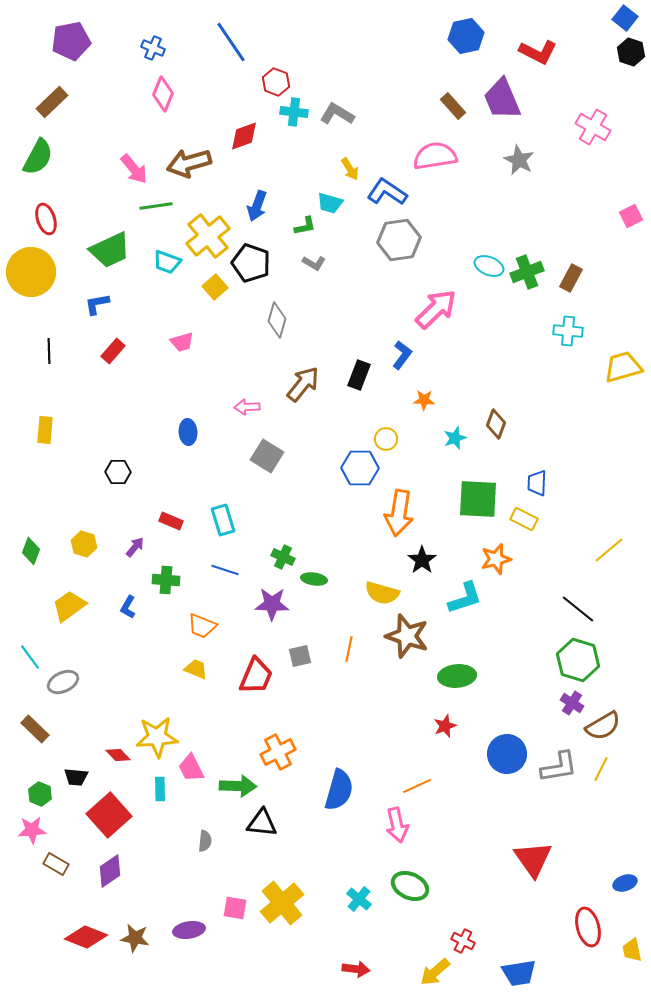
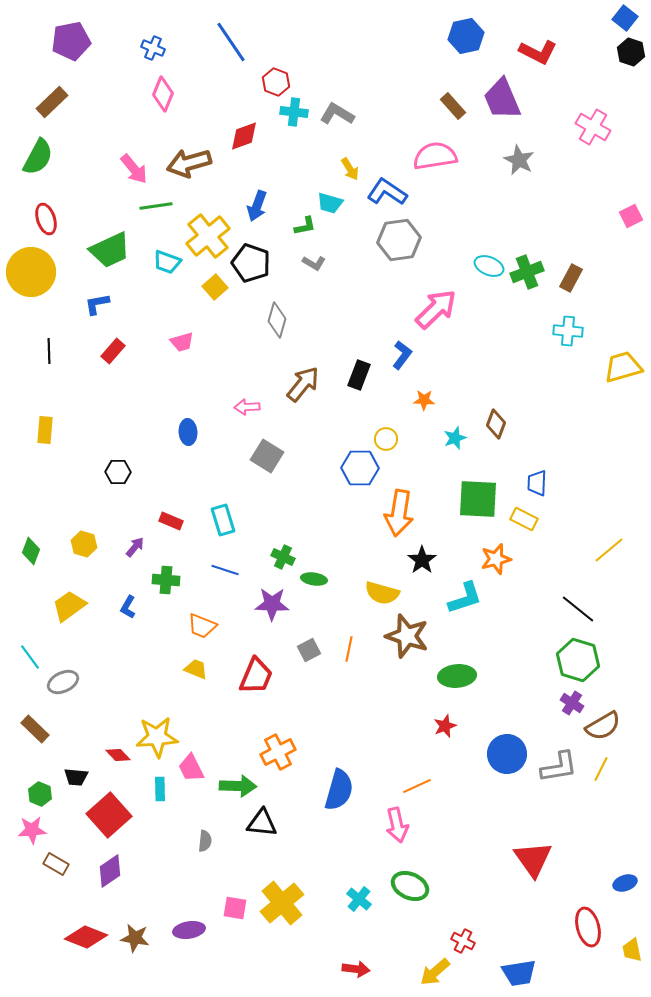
gray square at (300, 656): moved 9 px right, 6 px up; rotated 15 degrees counterclockwise
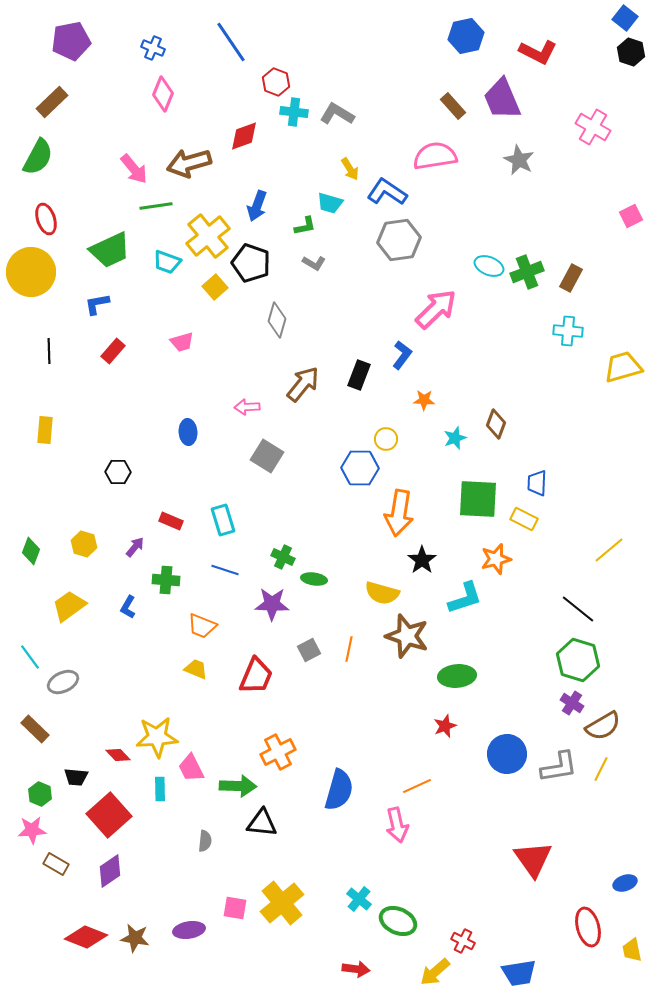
green ellipse at (410, 886): moved 12 px left, 35 px down
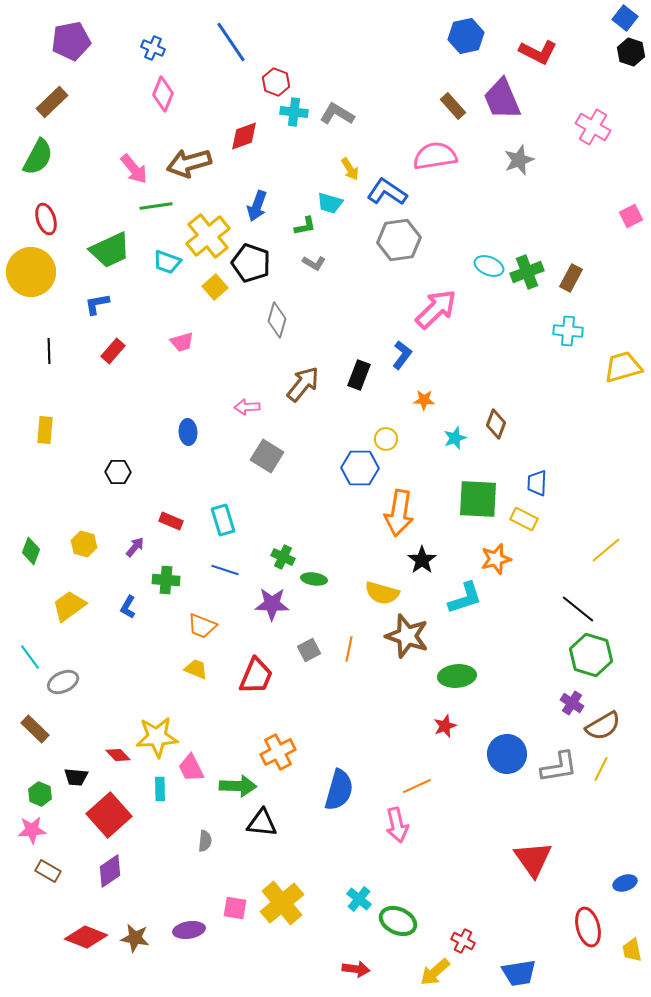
gray star at (519, 160): rotated 24 degrees clockwise
yellow line at (609, 550): moved 3 px left
green hexagon at (578, 660): moved 13 px right, 5 px up
brown rectangle at (56, 864): moved 8 px left, 7 px down
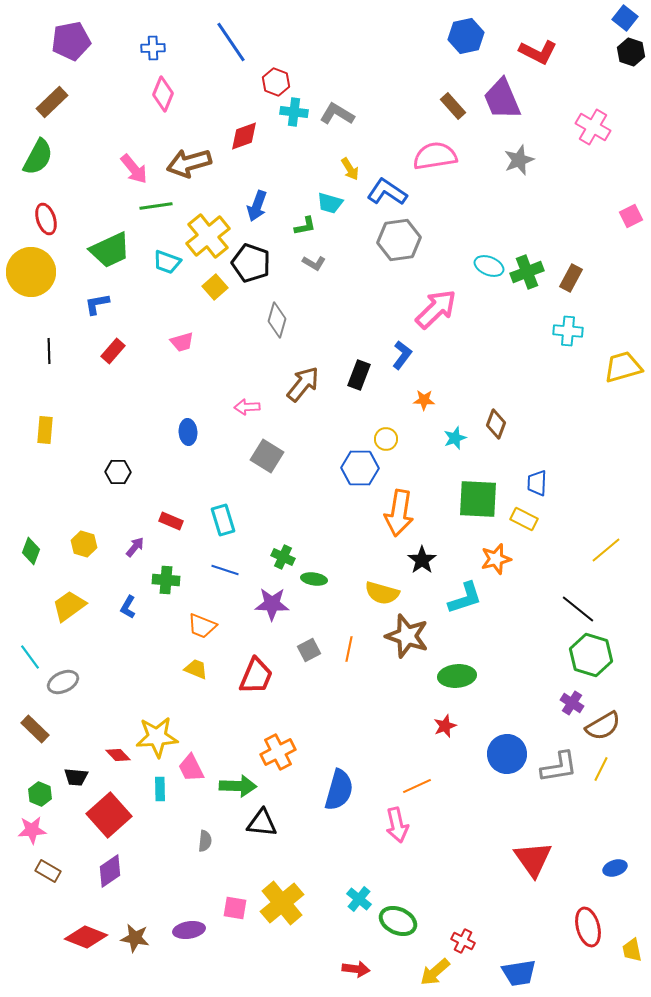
blue cross at (153, 48): rotated 25 degrees counterclockwise
blue ellipse at (625, 883): moved 10 px left, 15 px up
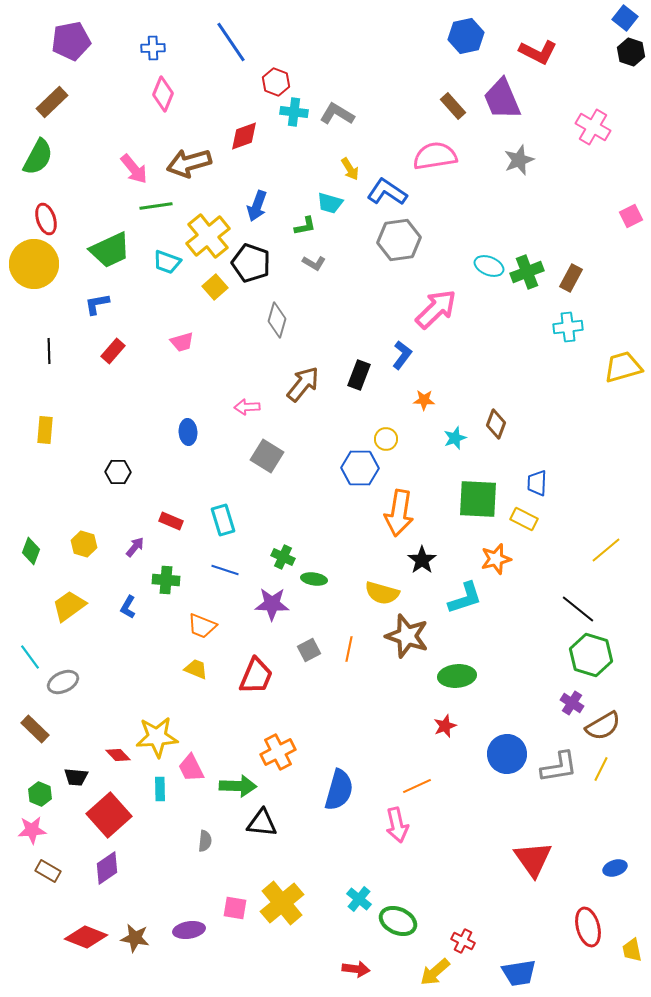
yellow circle at (31, 272): moved 3 px right, 8 px up
cyan cross at (568, 331): moved 4 px up; rotated 12 degrees counterclockwise
purple diamond at (110, 871): moved 3 px left, 3 px up
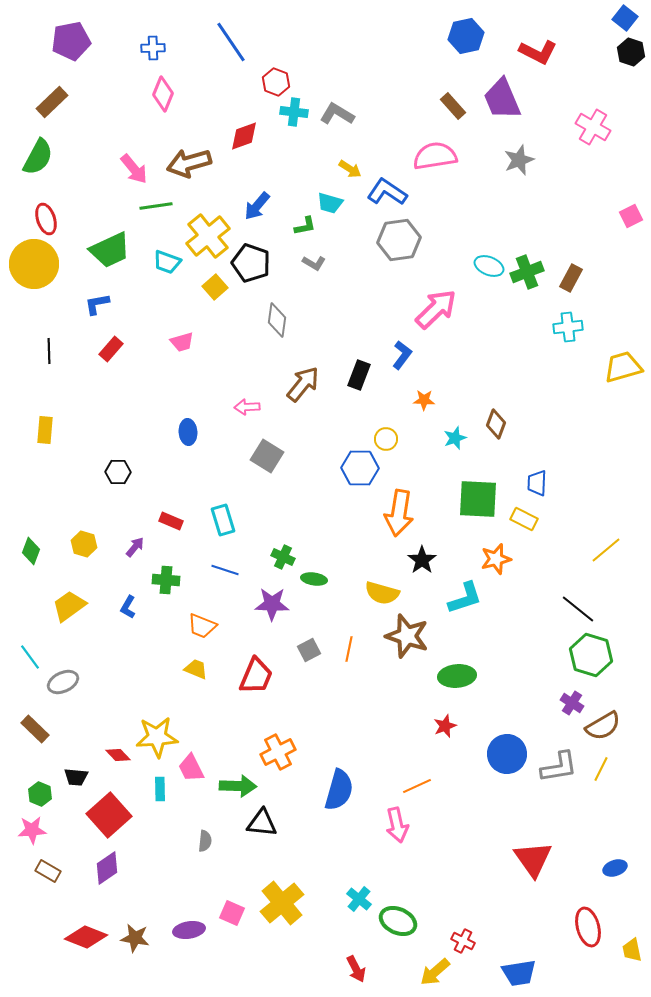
yellow arrow at (350, 169): rotated 25 degrees counterclockwise
blue arrow at (257, 206): rotated 20 degrees clockwise
gray diamond at (277, 320): rotated 8 degrees counterclockwise
red rectangle at (113, 351): moved 2 px left, 2 px up
pink square at (235, 908): moved 3 px left, 5 px down; rotated 15 degrees clockwise
red arrow at (356, 969): rotated 56 degrees clockwise
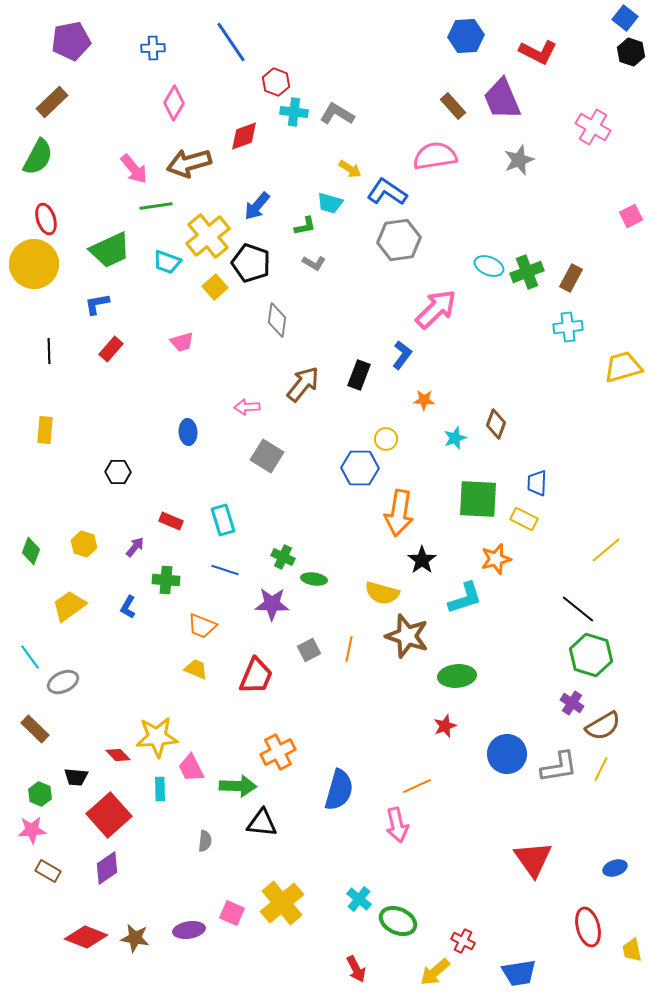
blue hexagon at (466, 36): rotated 8 degrees clockwise
pink diamond at (163, 94): moved 11 px right, 9 px down; rotated 8 degrees clockwise
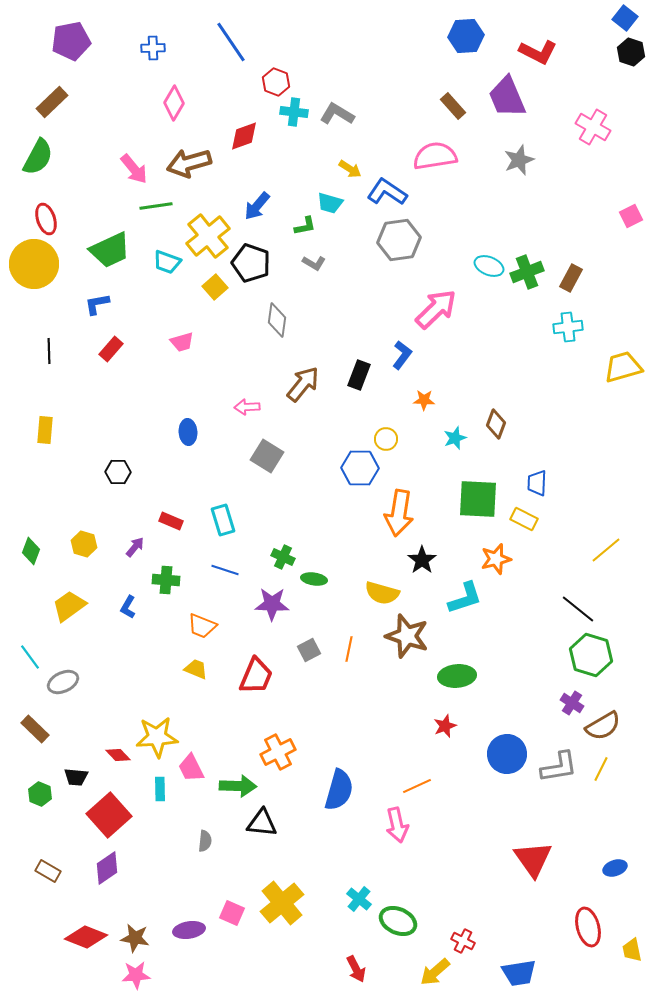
purple trapezoid at (502, 99): moved 5 px right, 2 px up
pink star at (32, 830): moved 104 px right, 145 px down
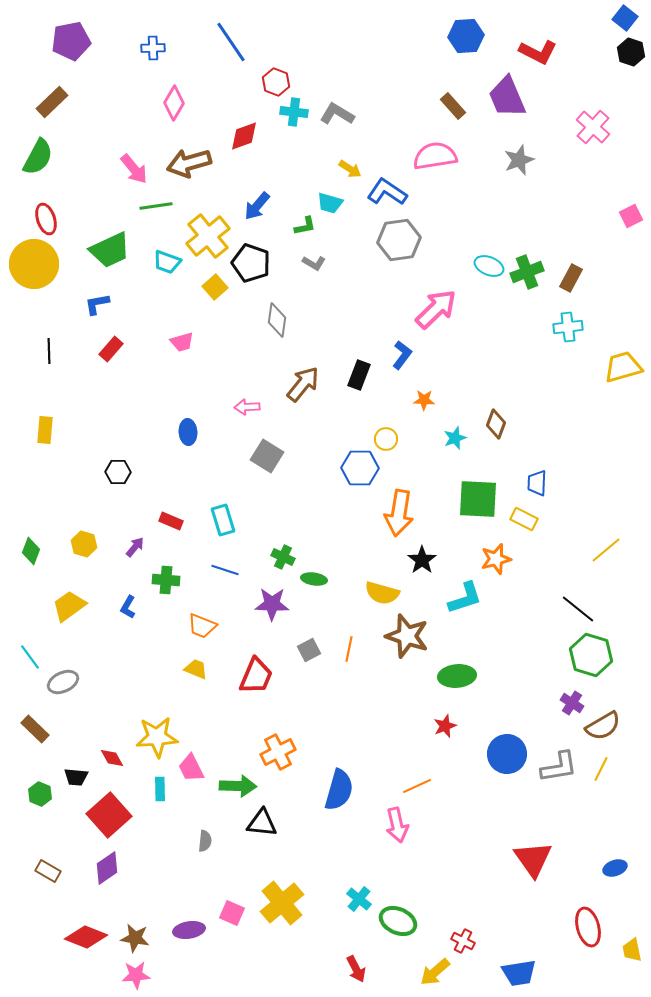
pink cross at (593, 127): rotated 12 degrees clockwise
red diamond at (118, 755): moved 6 px left, 3 px down; rotated 15 degrees clockwise
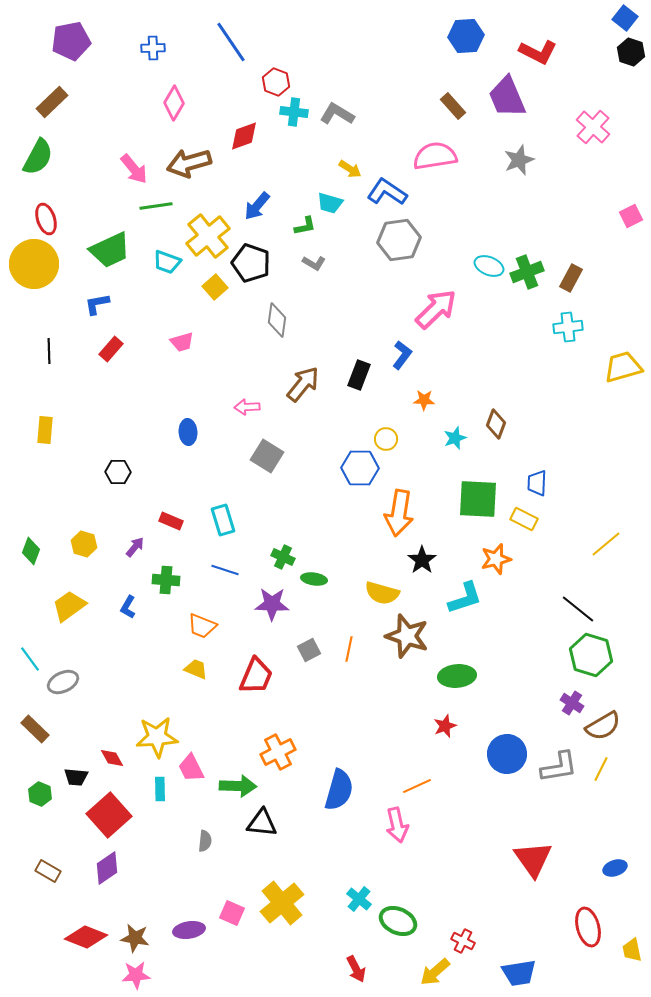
yellow line at (606, 550): moved 6 px up
cyan line at (30, 657): moved 2 px down
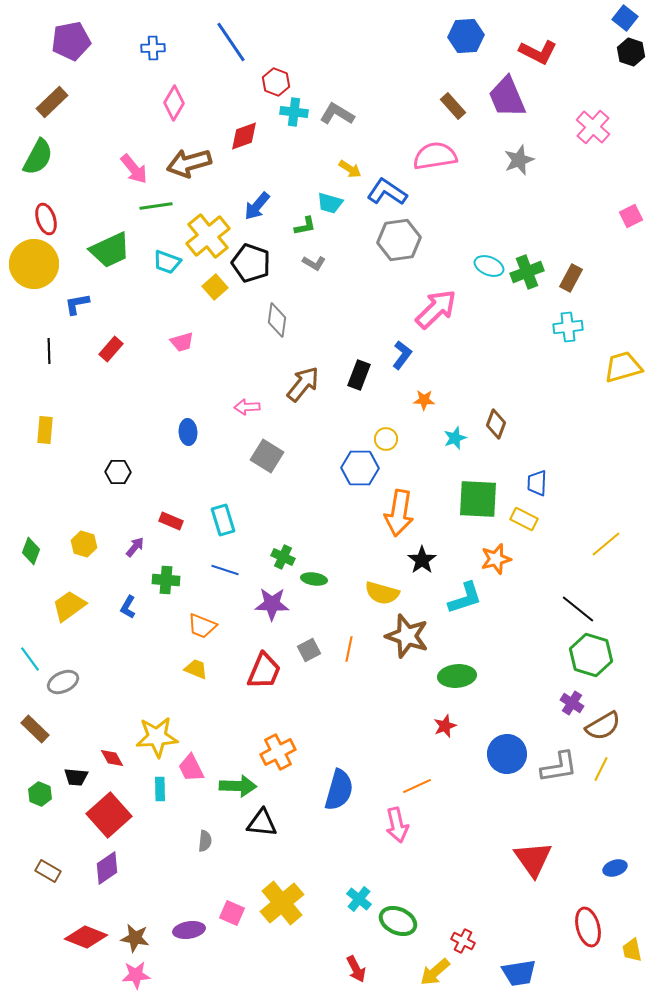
blue L-shape at (97, 304): moved 20 px left
red trapezoid at (256, 676): moved 8 px right, 5 px up
